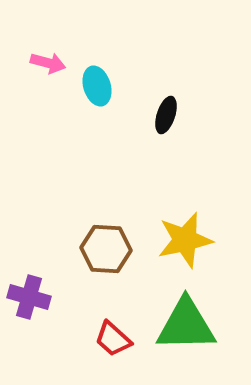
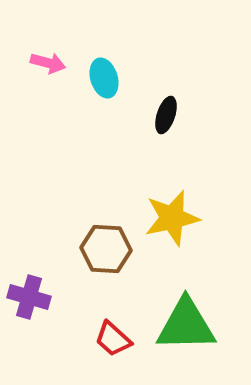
cyan ellipse: moved 7 px right, 8 px up
yellow star: moved 13 px left, 22 px up
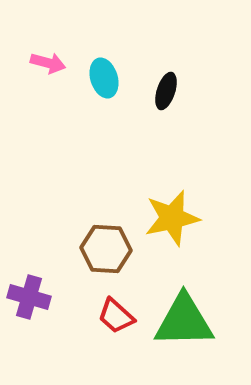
black ellipse: moved 24 px up
green triangle: moved 2 px left, 4 px up
red trapezoid: moved 3 px right, 23 px up
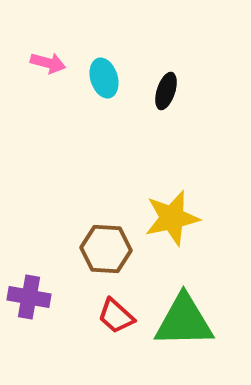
purple cross: rotated 6 degrees counterclockwise
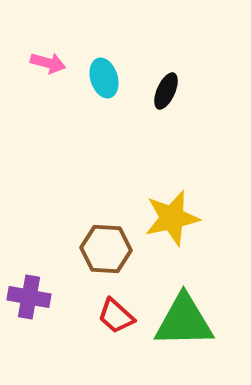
black ellipse: rotated 6 degrees clockwise
